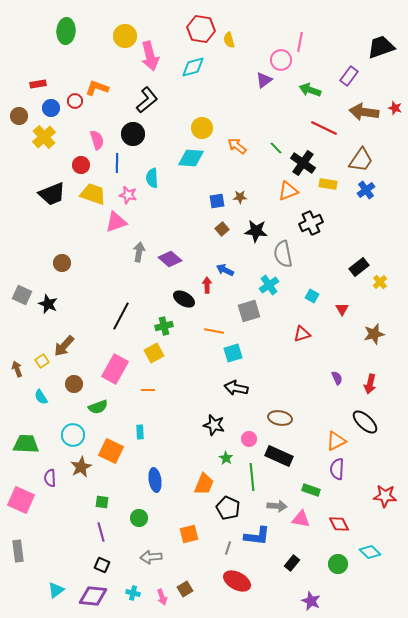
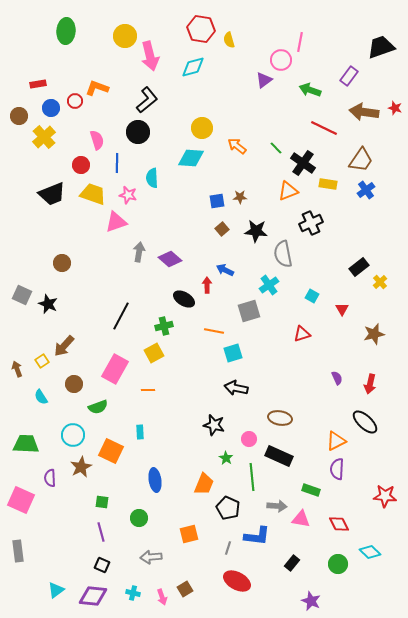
black circle at (133, 134): moved 5 px right, 2 px up
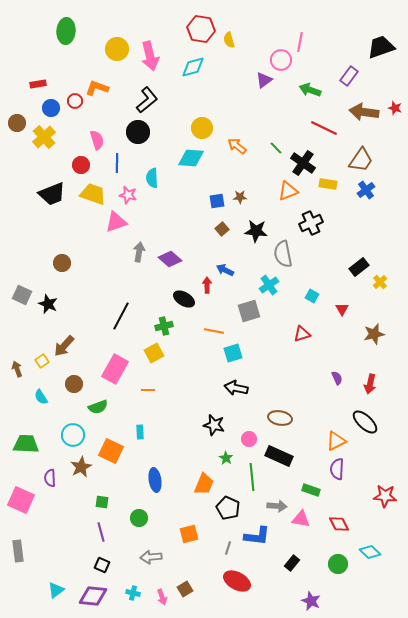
yellow circle at (125, 36): moved 8 px left, 13 px down
brown circle at (19, 116): moved 2 px left, 7 px down
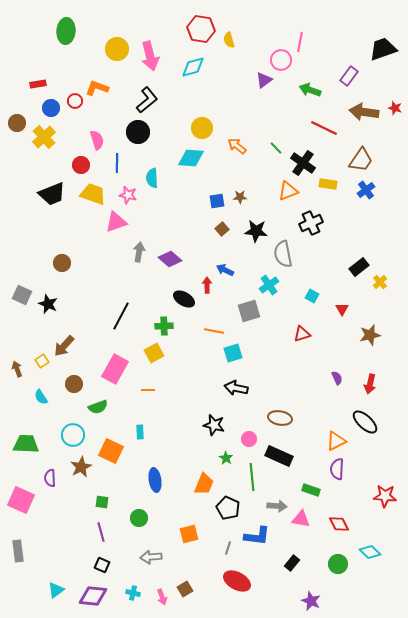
black trapezoid at (381, 47): moved 2 px right, 2 px down
green cross at (164, 326): rotated 12 degrees clockwise
brown star at (374, 334): moved 4 px left, 1 px down
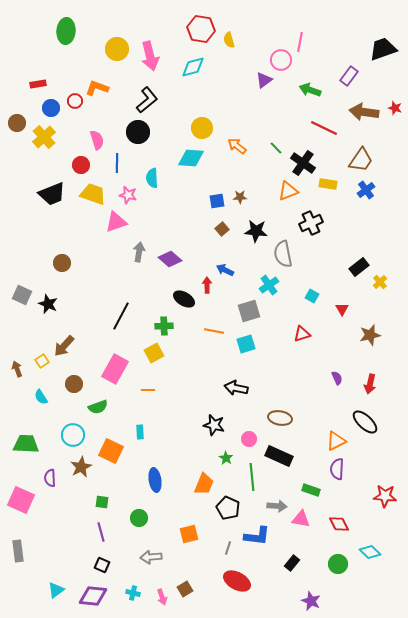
cyan square at (233, 353): moved 13 px right, 9 px up
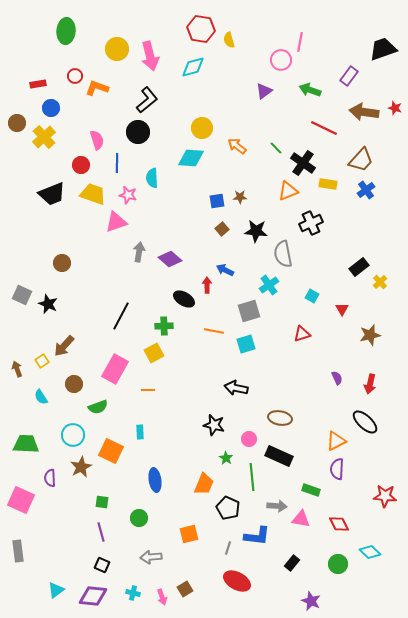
purple triangle at (264, 80): moved 11 px down
red circle at (75, 101): moved 25 px up
brown trapezoid at (361, 160): rotated 8 degrees clockwise
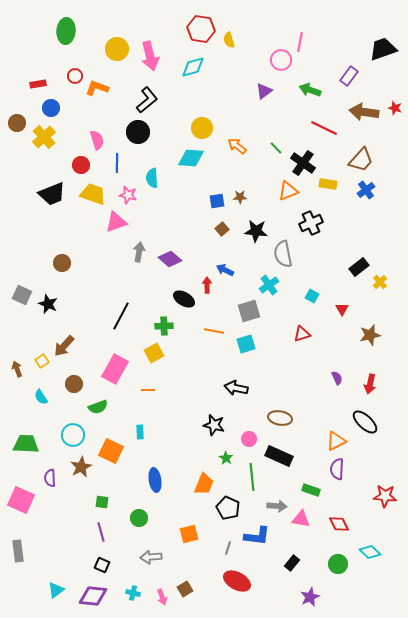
purple star at (311, 601): moved 1 px left, 4 px up; rotated 24 degrees clockwise
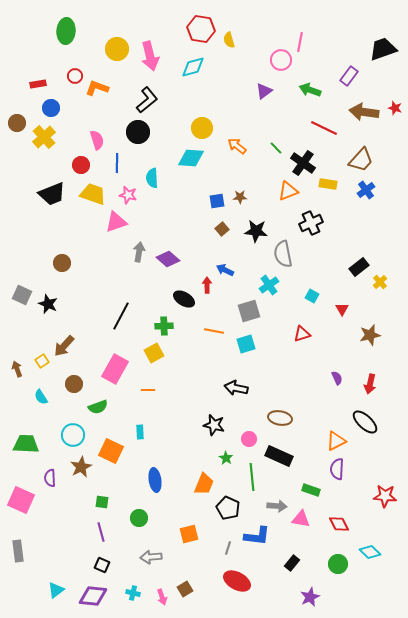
purple diamond at (170, 259): moved 2 px left
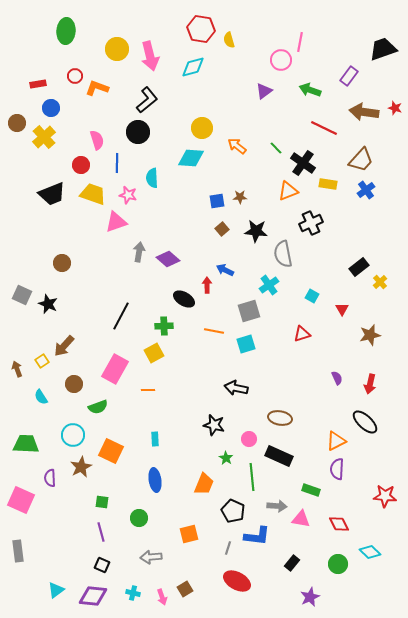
cyan rectangle at (140, 432): moved 15 px right, 7 px down
black pentagon at (228, 508): moved 5 px right, 3 px down
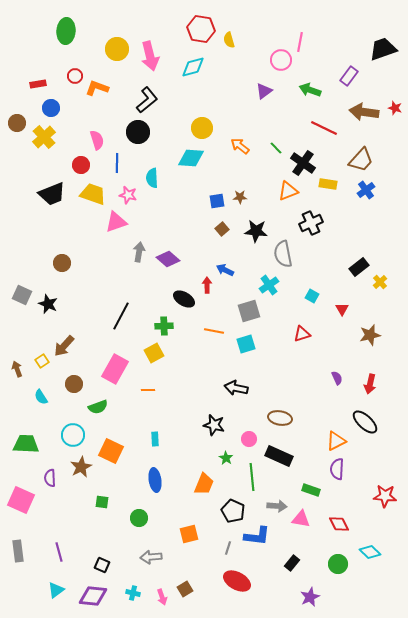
orange arrow at (237, 146): moved 3 px right
purple line at (101, 532): moved 42 px left, 20 px down
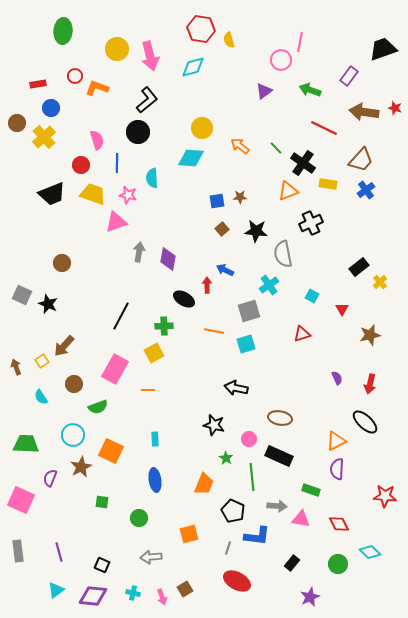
green ellipse at (66, 31): moved 3 px left
purple diamond at (168, 259): rotated 60 degrees clockwise
brown arrow at (17, 369): moved 1 px left, 2 px up
purple semicircle at (50, 478): rotated 24 degrees clockwise
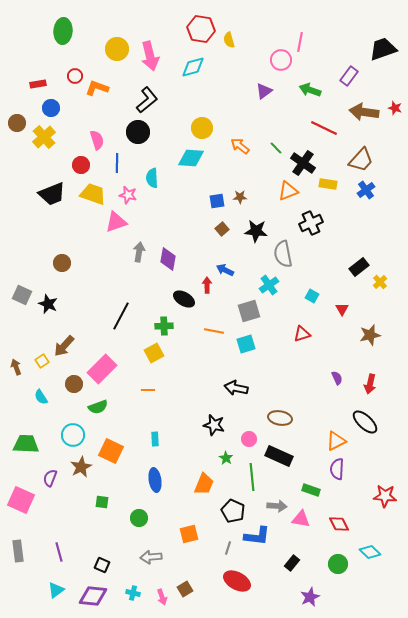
pink rectangle at (115, 369): moved 13 px left; rotated 16 degrees clockwise
